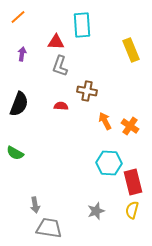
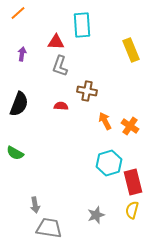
orange line: moved 4 px up
cyan hexagon: rotated 20 degrees counterclockwise
gray star: moved 4 px down
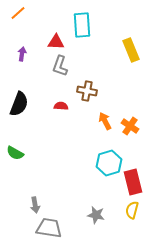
gray star: rotated 30 degrees clockwise
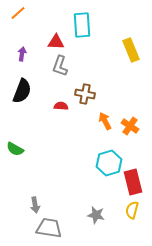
brown cross: moved 2 px left, 3 px down
black semicircle: moved 3 px right, 13 px up
green semicircle: moved 4 px up
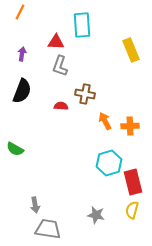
orange line: moved 2 px right, 1 px up; rotated 21 degrees counterclockwise
orange cross: rotated 36 degrees counterclockwise
gray trapezoid: moved 1 px left, 1 px down
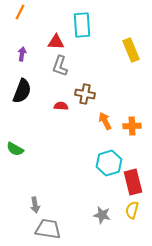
orange cross: moved 2 px right
gray star: moved 6 px right
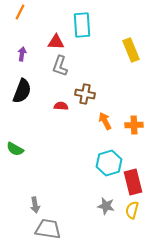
orange cross: moved 2 px right, 1 px up
gray star: moved 4 px right, 9 px up
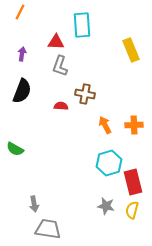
orange arrow: moved 4 px down
gray arrow: moved 1 px left, 1 px up
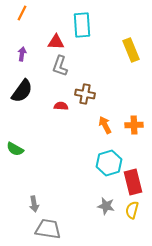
orange line: moved 2 px right, 1 px down
black semicircle: rotated 15 degrees clockwise
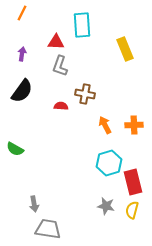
yellow rectangle: moved 6 px left, 1 px up
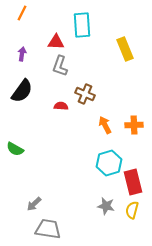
brown cross: rotated 12 degrees clockwise
gray arrow: rotated 56 degrees clockwise
